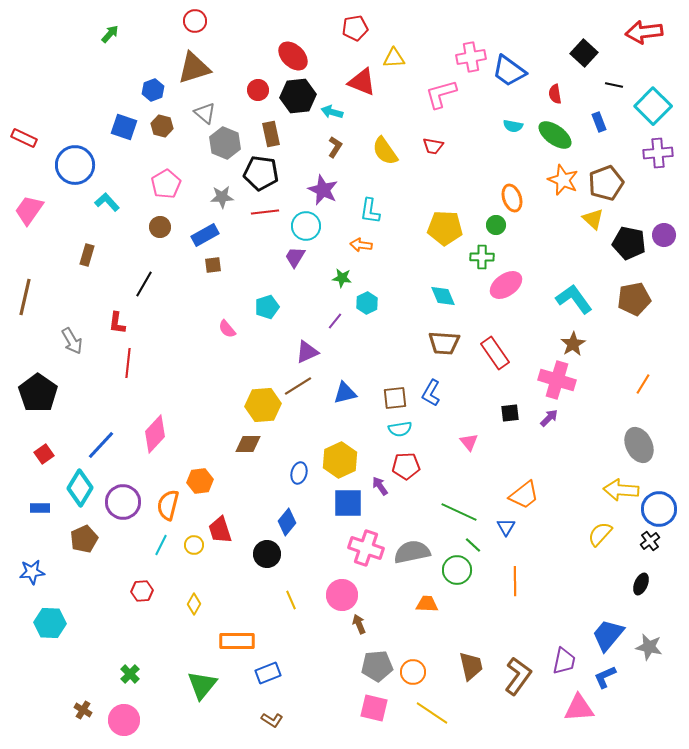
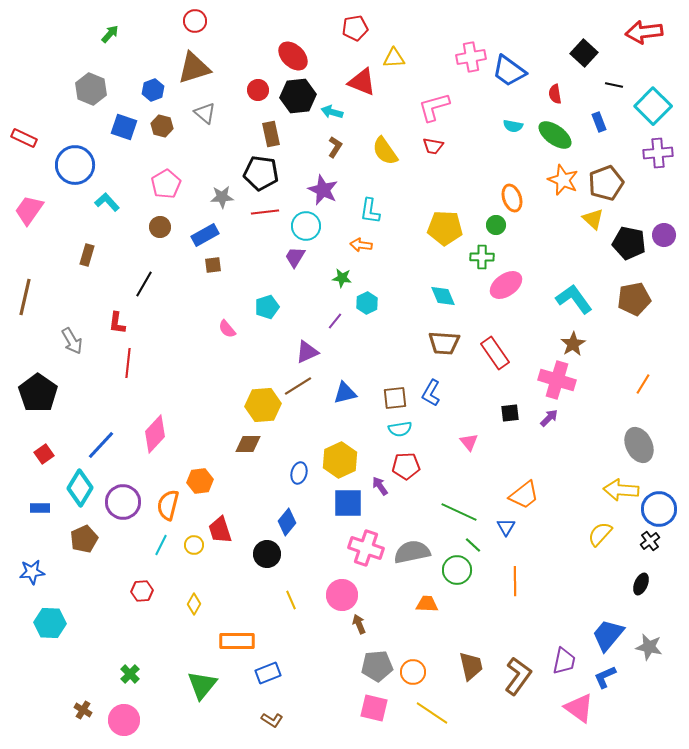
pink L-shape at (441, 94): moved 7 px left, 13 px down
gray hexagon at (225, 143): moved 134 px left, 54 px up
pink triangle at (579, 708): rotated 40 degrees clockwise
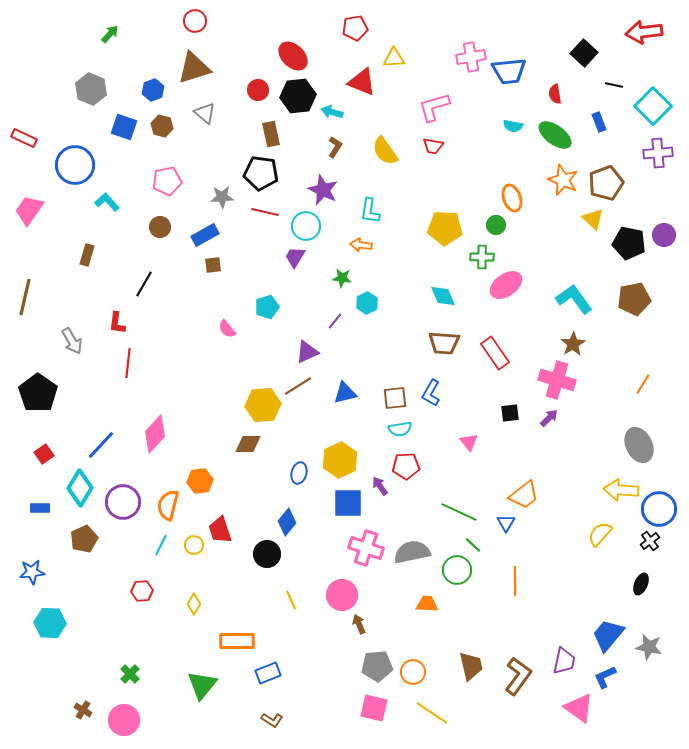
blue trapezoid at (509, 71): rotated 42 degrees counterclockwise
pink pentagon at (166, 184): moved 1 px right, 3 px up; rotated 20 degrees clockwise
red line at (265, 212): rotated 20 degrees clockwise
blue triangle at (506, 527): moved 4 px up
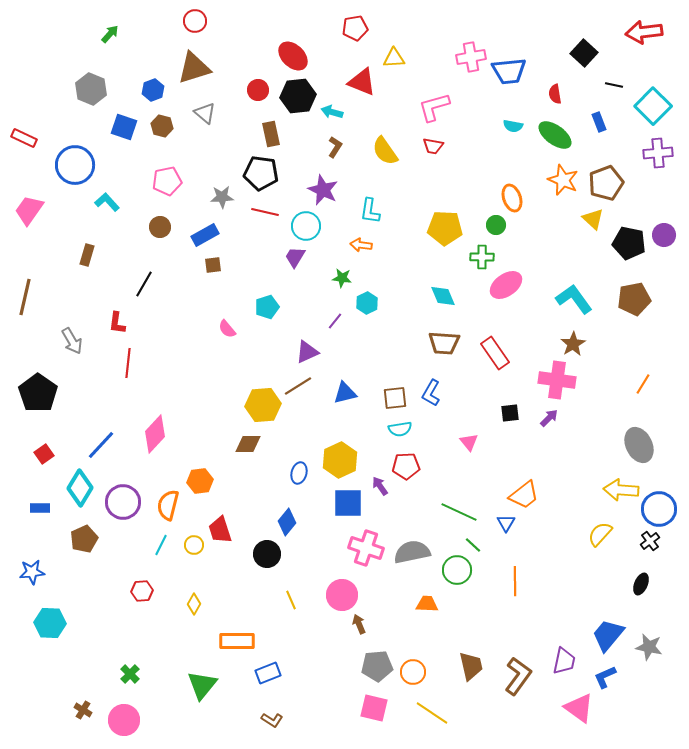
pink cross at (557, 380): rotated 9 degrees counterclockwise
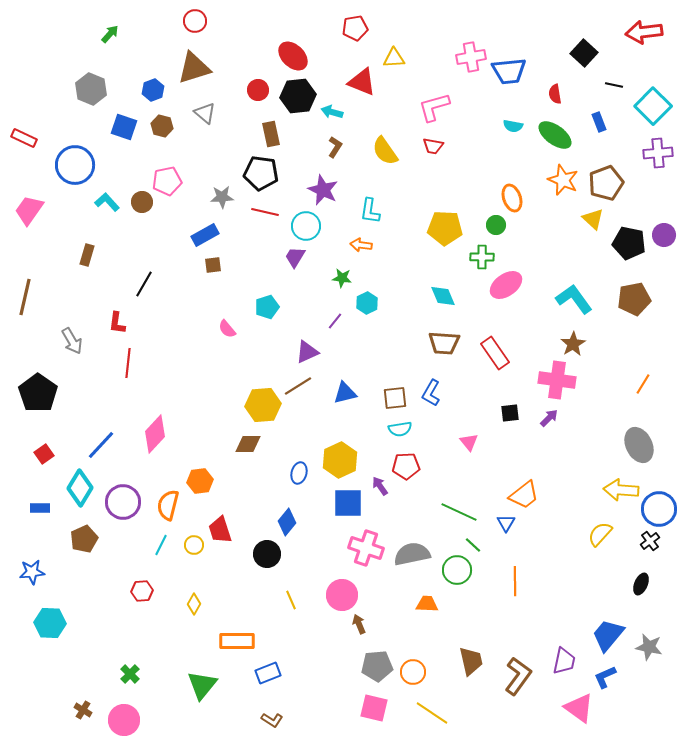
brown circle at (160, 227): moved 18 px left, 25 px up
gray semicircle at (412, 552): moved 2 px down
brown trapezoid at (471, 666): moved 5 px up
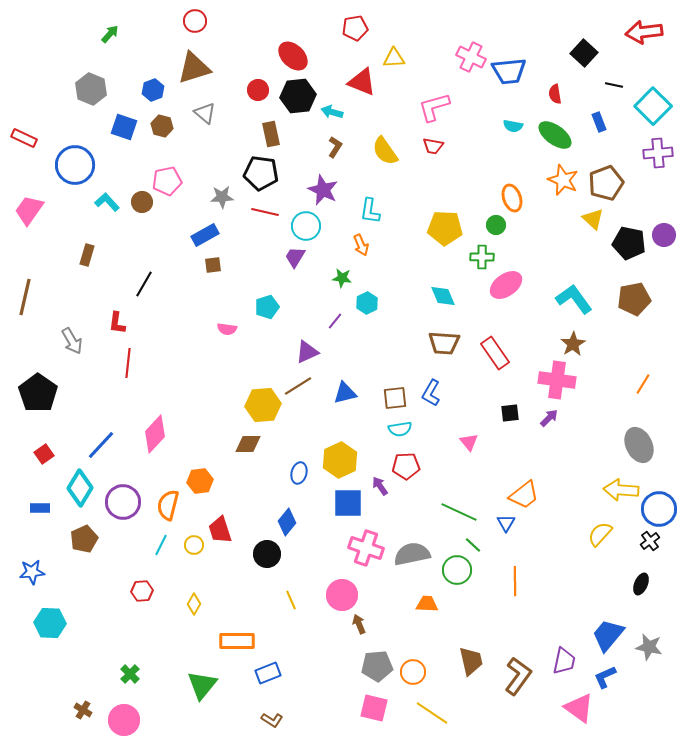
pink cross at (471, 57): rotated 36 degrees clockwise
orange arrow at (361, 245): rotated 120 degrees counterclockwise
pink semicircle at (227, 329): rotated 42 degrees counterclockwise
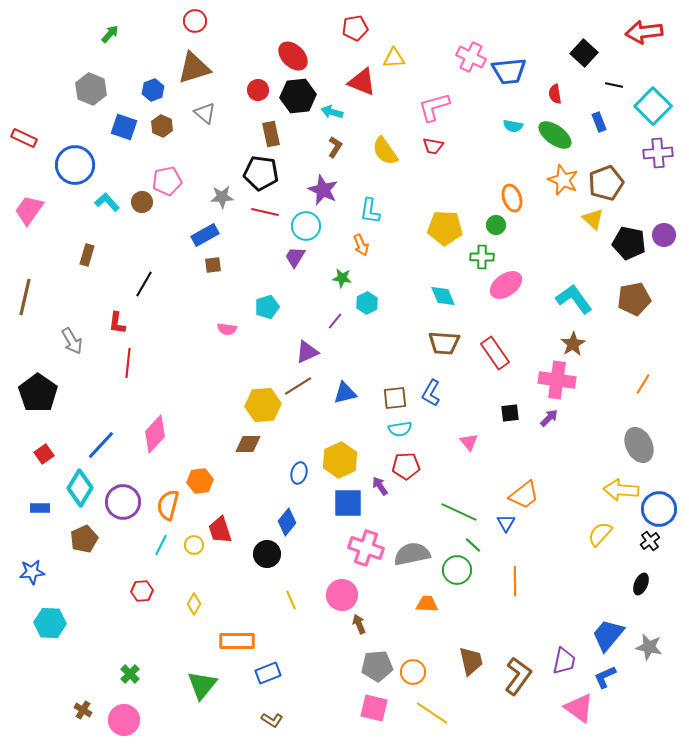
brown hexagon at (162, 126): rotated 10 degrees clockwise
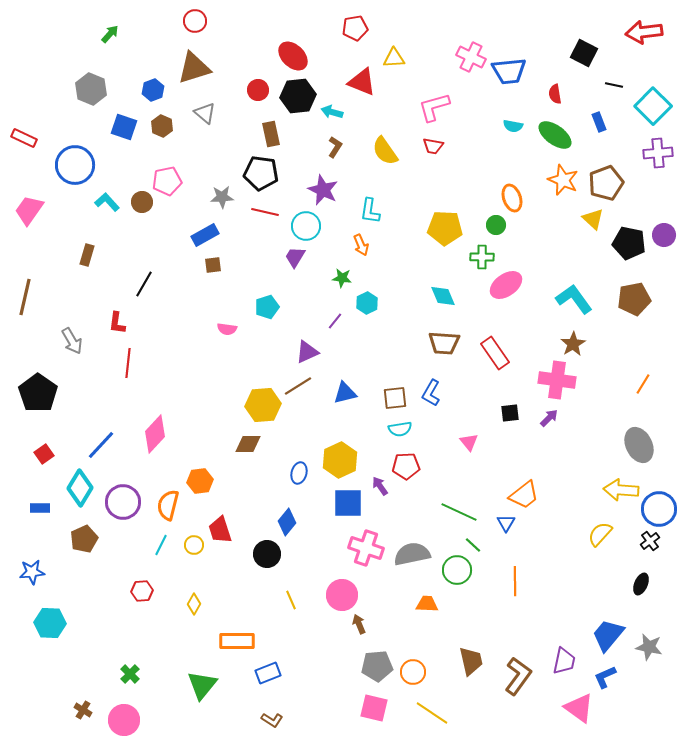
black square at (584, 53): rotated 16 degrees counterclockwise
